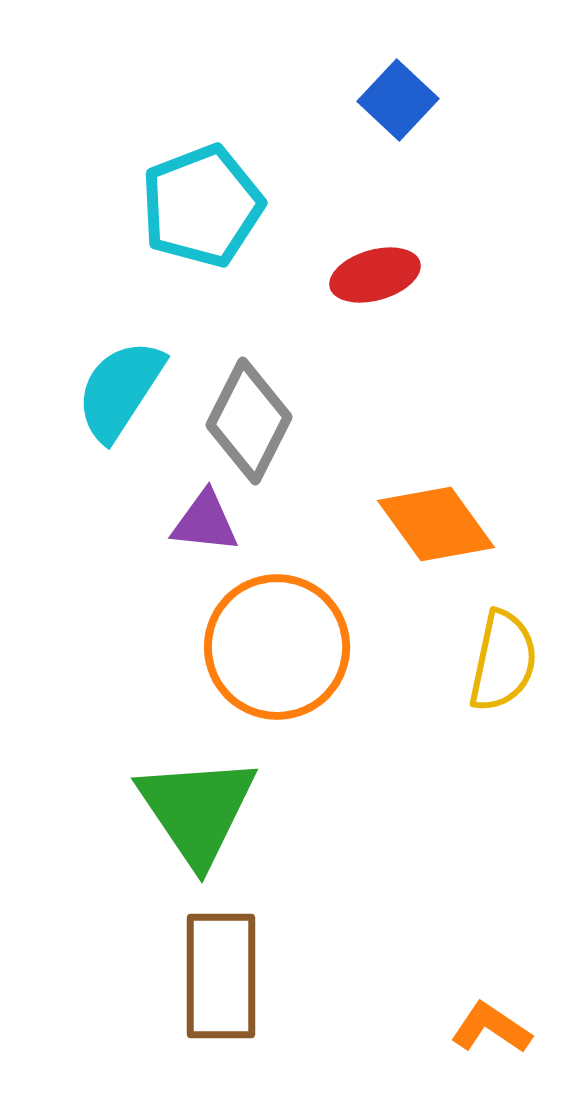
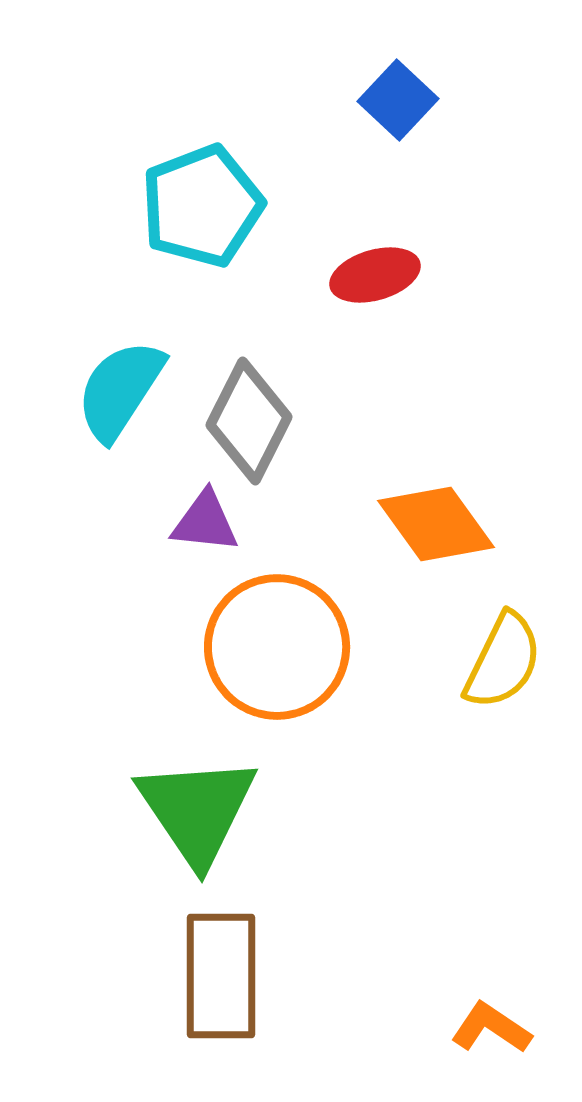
yellow semicircle: rotated 14 degrees clockwise
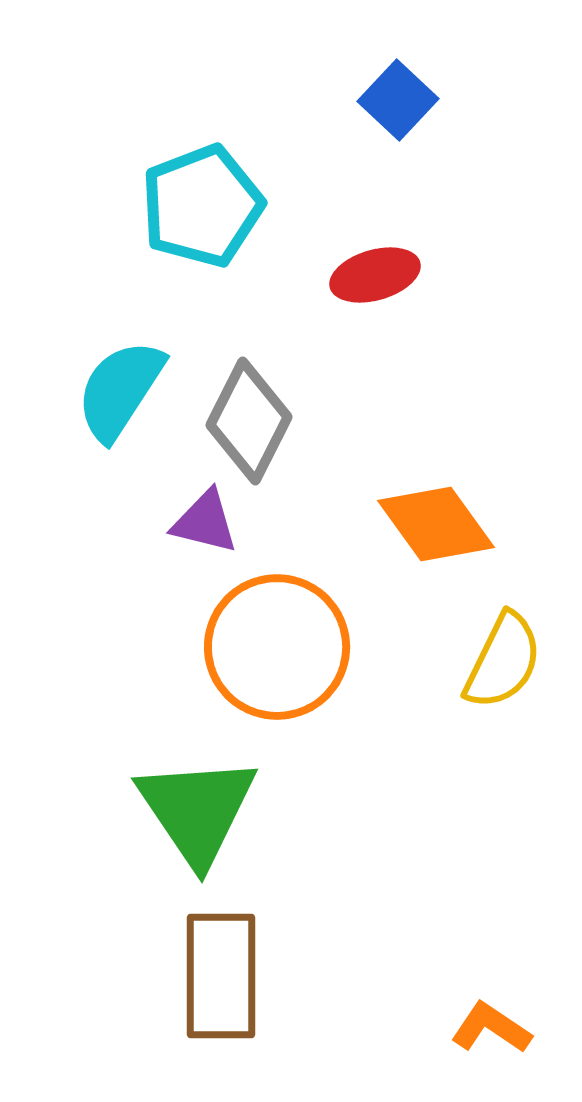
purple triangle: rotated 8 degrees clockwise
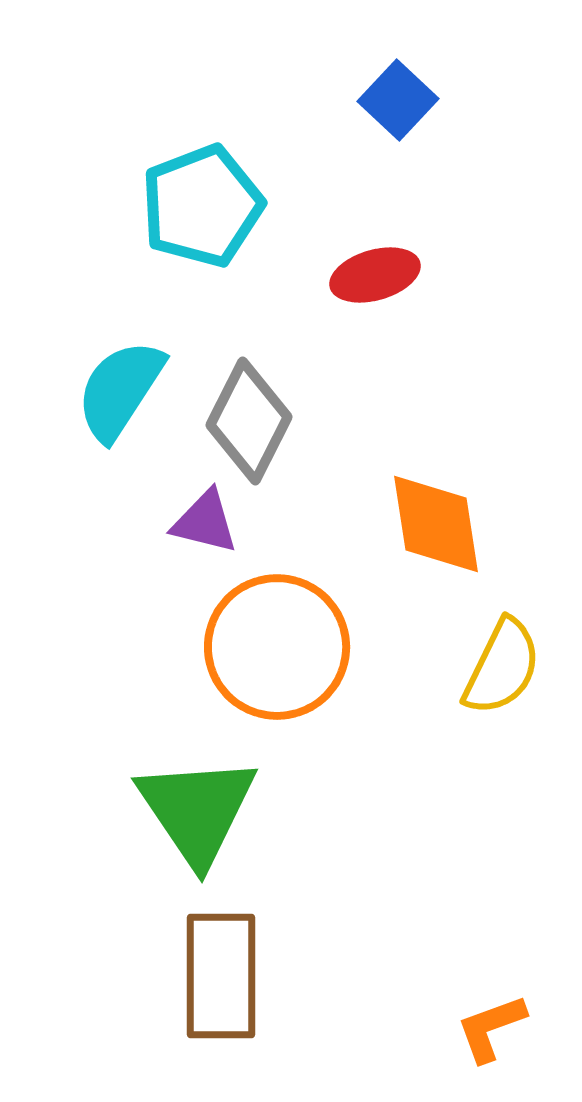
orange diamond: rotated 27 degrees clockwise
yellow semicircle: moved 1 px left, 6 px down
orange L-shape: rotated 54 degrees counterclockwise
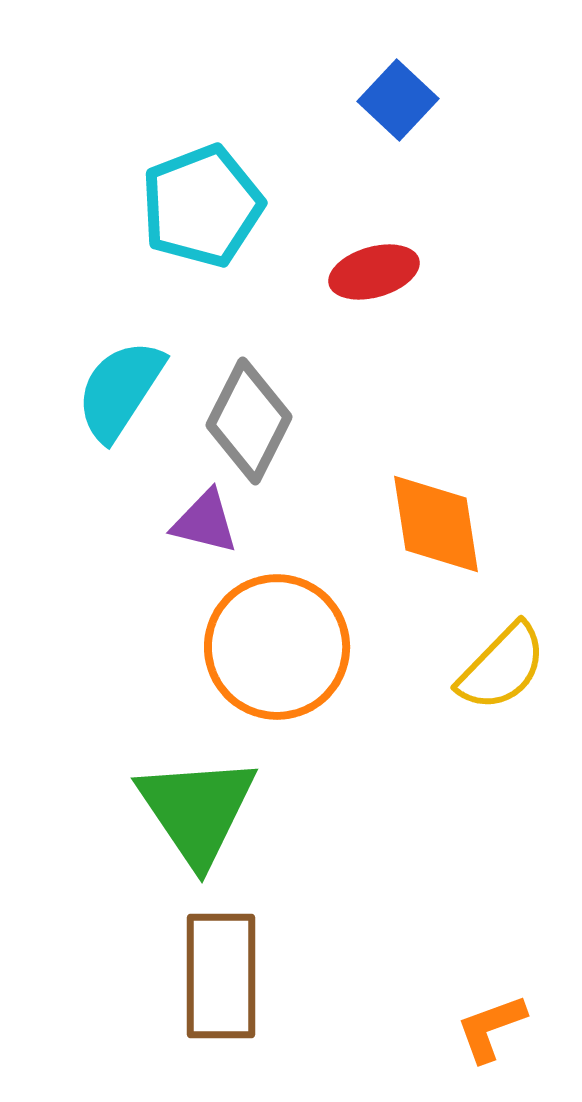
red ellipse: moved 1 px left, 3 px up
yellow semicircle: rotated 18 degrees clockwise
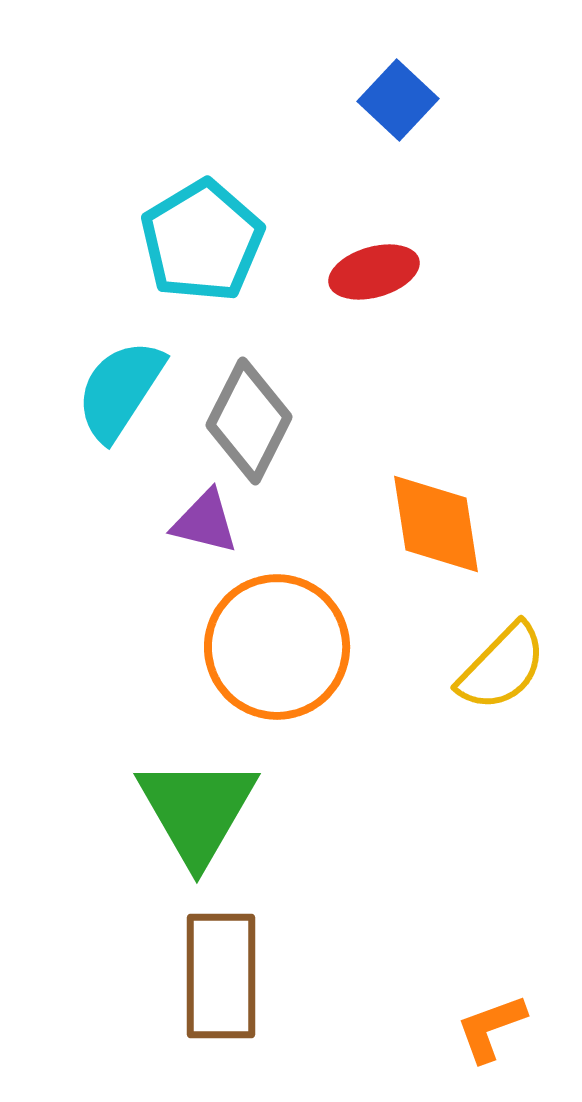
cyan pentagon: moved 35 px down; rotated 10 degrees counterclockwise
green triangle: rotated 4 degrees clockwise
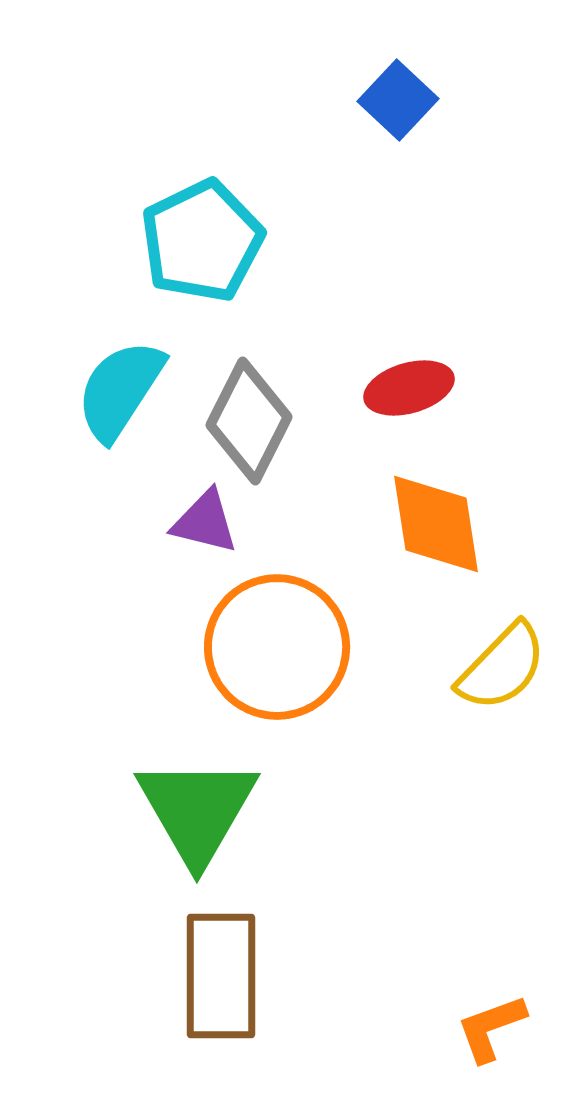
cyan pentagon: rotated 5 degrees clockwise
red ellipse: moved 35 px right, 116 px down
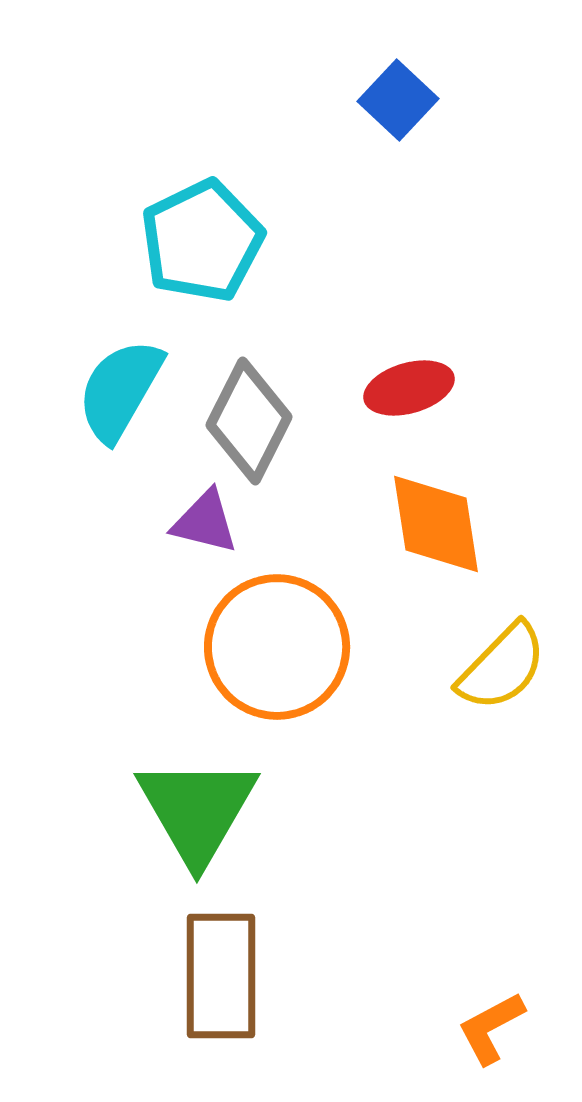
cyan semicircle: rotated 3 degrees counterclockwise
orange L-shape: rotated 8 degrees counterclockwise
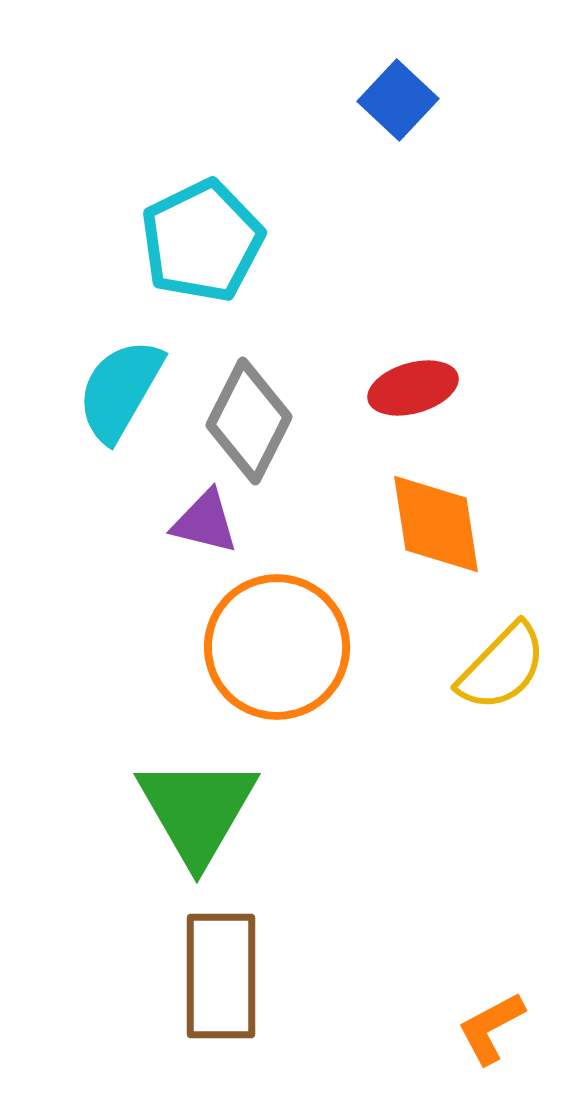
red ellipse: moved 4 px right
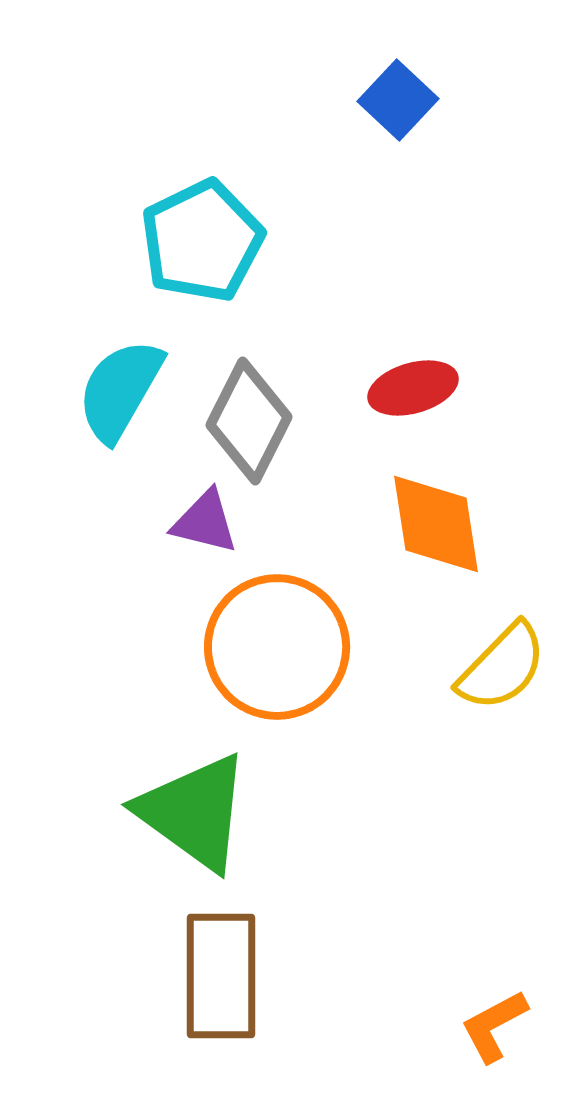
green triangle: moved 3 px left, 2 px down; rotated 24 degrees counterclockwise
orange L-shape: moved 3 px right, 2 px up
